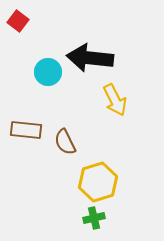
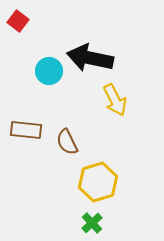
black arrow: rotated 6 degrees clockwise
cyan circle: moved 1 px right, 1 px up
brown semicircle: moved 2 px right
green cross: moved 2 px left, 5 px down; rotated 30 degrees counterclockwise
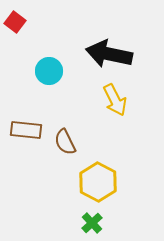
red square: moved 3 px left, 1 px down
black arrow: moved 19 px right, 4 px up
brown semicircle: moved 2 px left
yellow hexagon: rotated 15 degrees counterclockwise
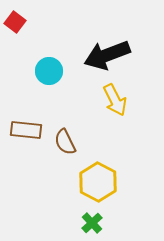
black arrow: moved 2 px left, 1 px down; rotated 33 degrees counterclockwise
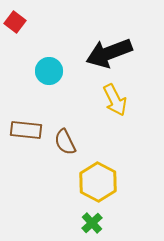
black arrow: moved 2 px right, 2 px up
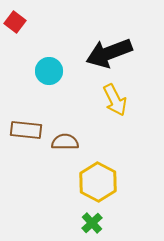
brown semicircle: rotated 116 degrees clockwise
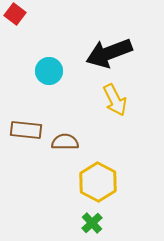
red square: moved 8 px up
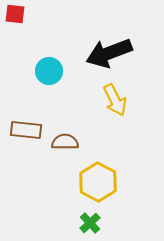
red square: rotated 30 degrees counterclockwise
green cross: moved 2 px left
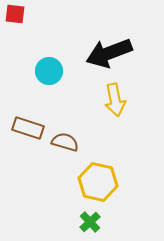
yellow arrow: rotated 16 degrees clockwise
brown rectangle: moved 2 px right, 2 px up; rotated 12 degrees clockwise
brown semicircle: rotated 16 degrees clockwise
yellow hexagon: rotated 15 degrees counterclockwise
green cross: moved 1 px up
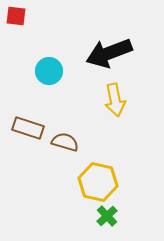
red square: moved 1 px right, 2 px down
green cross: moved 17 px right, 6 px up
